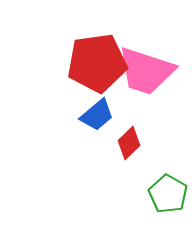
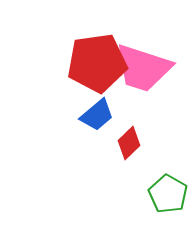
pink trapezoid: moved 3 px left, 3 px up
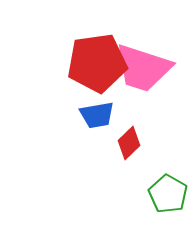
blue trapezoid: rotated 30 degrees clockwise
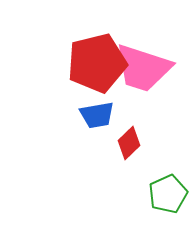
red pentagon: rotated 6 degrees counterclockwise
green pentagon: rotated 18 degrees clockwise
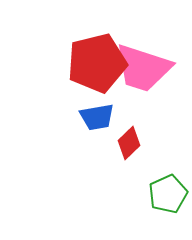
blue trapezoid: moved 2 px down
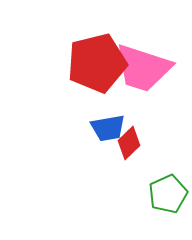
blue trapezoid: moved 11 px right, 11 px down
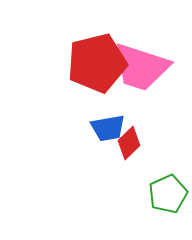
pink trapezoid: moved 2 px left, 1 px up
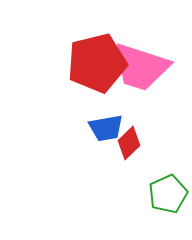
blue trapezoid: moved 2 px left
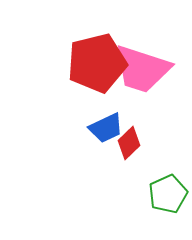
pink trapezoid: moved 1 px right, 2 px down
blue trapezoid: rotated 15 degrees counterclockwise
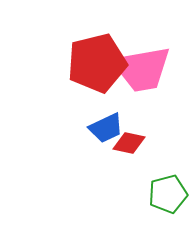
pink trapezoid: rotated 28 degrees counterclockwise
red diamond: rotated 56 degrees clockwise
green pentagon: rotated 9 degrees clockwise
